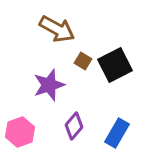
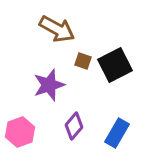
brown square: rotated 12 degrees counterclockwise
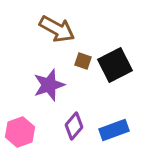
blue rectangle: moved 3 px left, 3 px up; rotated 40 degrees clockwise
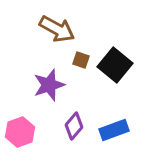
brown square: moved 2 px left, 1 px up
black square: rotated 24 degrees counterclockwise
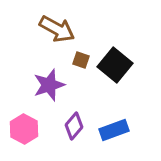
pink hexagon: moved 4 px right, 3 px up; rotated 12 degrees counterclockwise
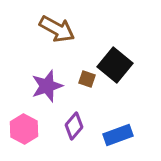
brown square: moved 6 px right, 19 px down
purple star: moved 2 px left, 1 px down
blue rectangle: moved 4 px right, 5 px down
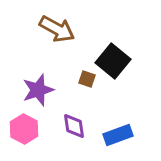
black square: moved 2 px left, 4 px up
purple star: moved 9 px left, 4 px down
purple diamond: rotated 48 degrees counterclockwise
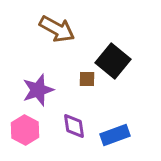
brown square: rotated 18 degrees counterclockwise
pink hexagon: moved 1 px right, 1 px down
blue rectangle: moved 3 px left
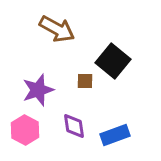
brown square: moved 2 px left, 2 px down
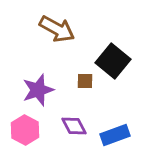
purple diamond: rotated 20 degrees counterclockwise
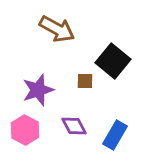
blue rectangle: rotated 40 degrees counterclockwise
